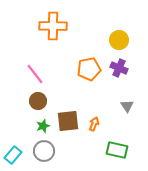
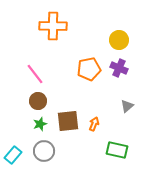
gray triangle: rotated 24 degrees clockwise
green star: moved 3 px left, 2 px up
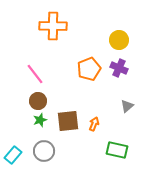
orange pentagon: rotated 10 degrees counterclockwise
green star: moved 4 px up
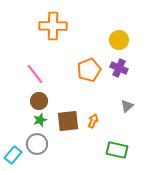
orange pentagon: moved 1 px down
brown circle: moved 1 px right
orange arrow: moved 1 px left, 3 px up
gray circle: moved 7 px left, 7 px up
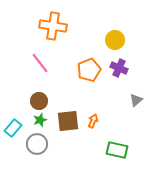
orange cross: rotated 8 degrees clockwise
yellow circle: moved 4 px left
pink line: moved 5 px right, 11 px up
gray triangle: moved 9 px right, 6 px up
cyan rectangle: moved 27 px up
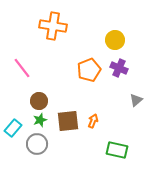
pink line: moved 18 px left, 5 px down
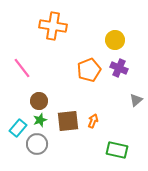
cyan rectangle: moved 5 px right
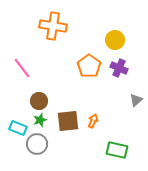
orange pentagon: moved 4 px up; rotated 15 degrees counterclockwise
cyan rectangle: rotated 72 degrees clockwise
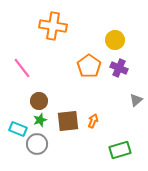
cyan rectangle: moved 1 px down
green rectangle: moved 3 px right; rotated 30 degrees counterclockwise
